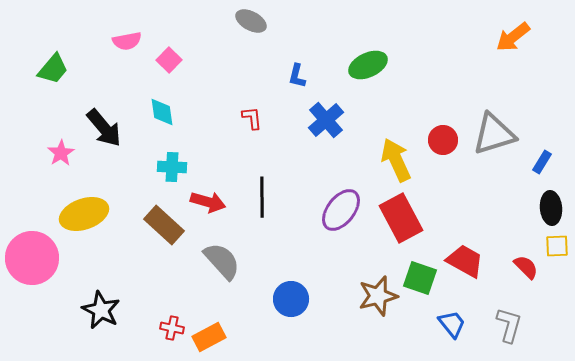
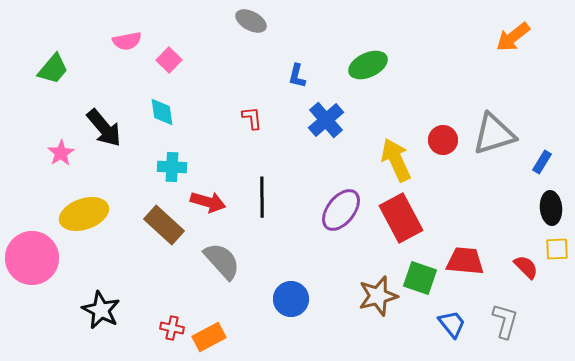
yellow square: moved 3 px down
red trapezoid: rotated 24 degrees counterclockwise
gray L-shape: moved 4 px left, 4 px up
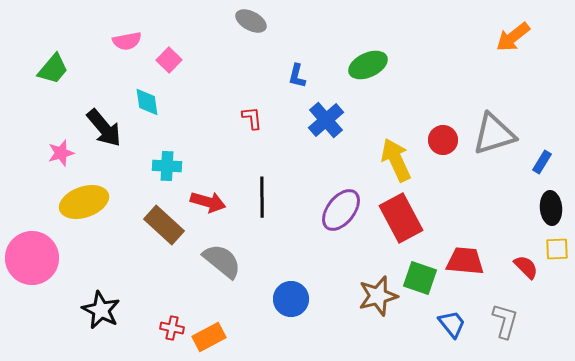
cyan diamond: moved 15 px left, 10 px up
pink star: rotated 16 degrees clockwise
cyan cross: moved 5 px left, 1 px up
yellow ellipse: moved 12 px up
gray semicircle: rotated 9 degrees counterclockwise
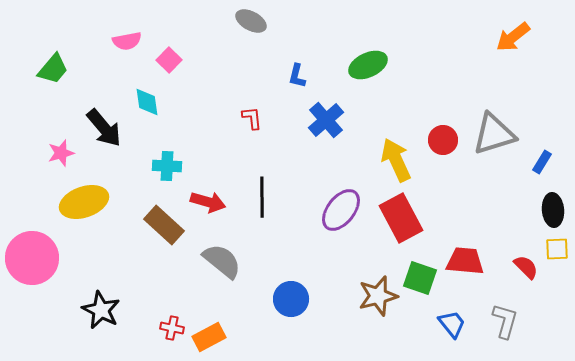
black ellipse: moved 2 px right, 2 px down
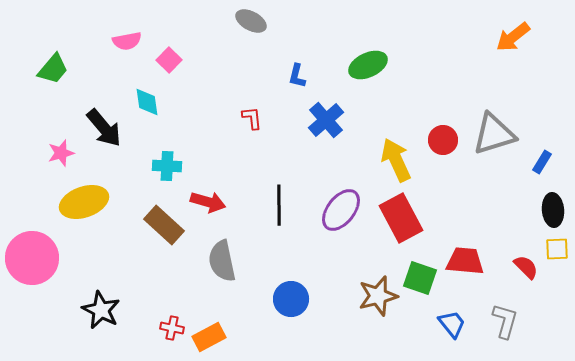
black line: moved 17 px right, 8 px down
gray semicircle: rotated 141 degrees counterclockwise
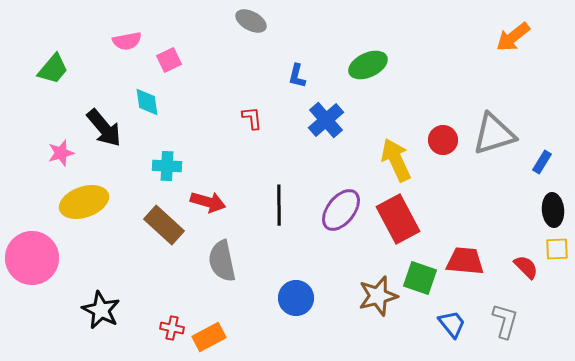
pink square: rotated 20 degrees clockwise
red rectangle: moved 3 px left, 1 px down
blue circle: moved 5 px right, 1 px up
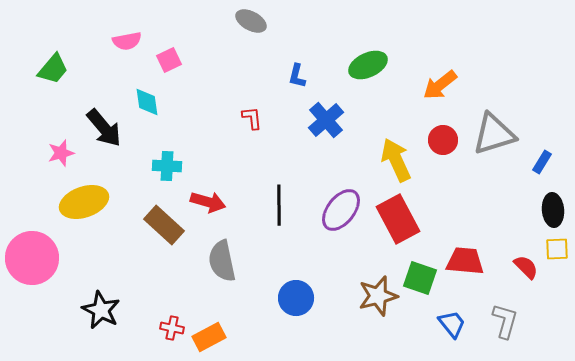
orange arrow: moved 73 px left, 48 px down
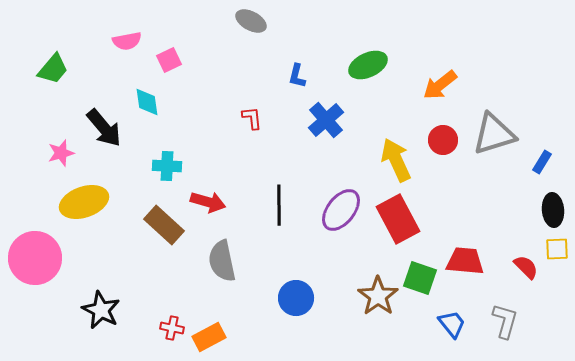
pink circle: moved 3 px right
brown star: rotated 21 degrees counterclockwise
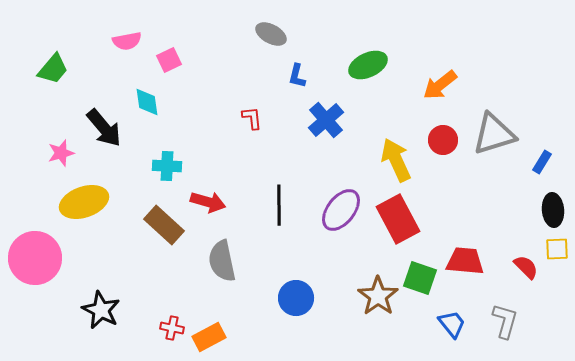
gray ellipse: moved 20 px right, 13 px down
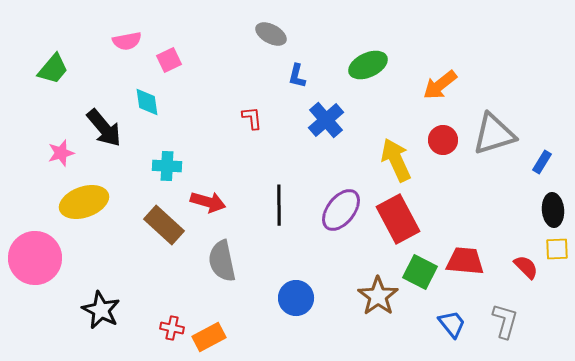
green square: moved 6 px up; rotated 8 degrees clockwise
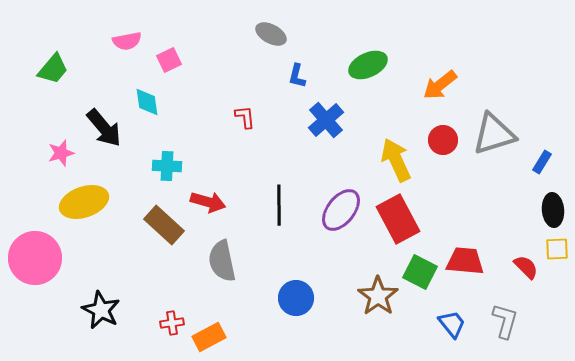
red L-shape: moved 7 px left, 1 px up
red cross: moved 5 px up; rotated 20 degrees counterclockwise
